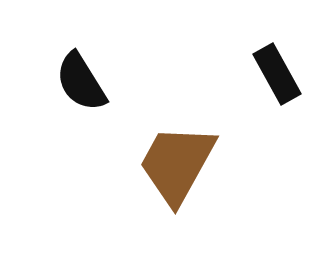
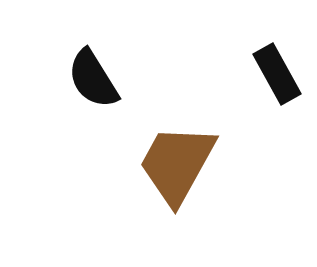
black semicircle: moved 12 px right, 3 px up
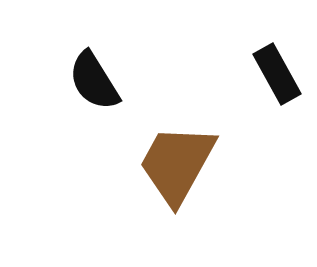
black semicircle: moved 1 px right, 2 px down
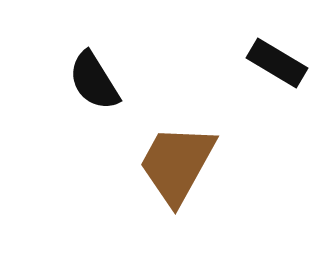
black rectangle: moved 11 px up; rotated 30 degrees counterclockwise
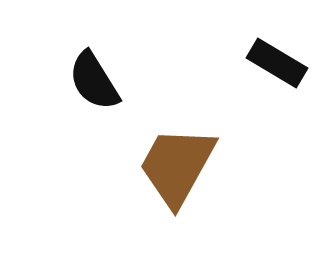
brown trapezoid: moved 2 px down
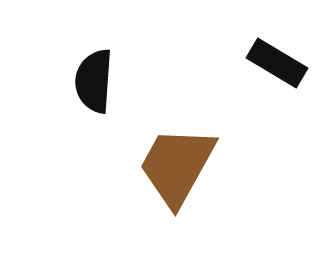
black semicircle: rotated 36 degrees clockwise
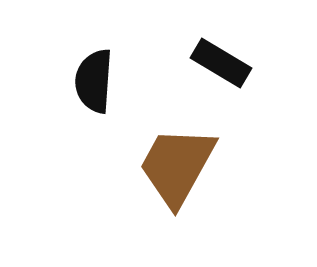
black rectangle: moved 56 px left
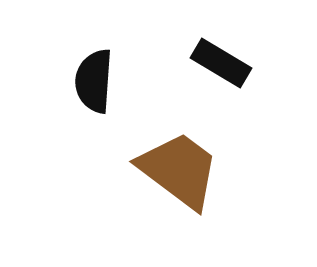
brown trapezoid: moved 2 px right, 4 px down; rotated 98 degrees clockwise
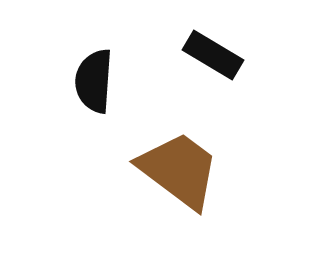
black rectangle: moved 8 px left, 8 px up
